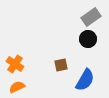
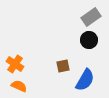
black circle: moved 1 px right, 1 px down
brown square: moved 2 px right, 1 px down
orange semicircle: moved 2 px right, 1 px up; rotated 49 degrees clockwise
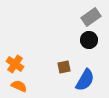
brown square: moved 1 px right, 1 px down
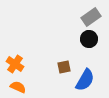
black circle: moved 1 px up
orange semicircle: moved 1 px left, 1 px down
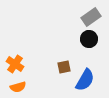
orange semicircle: rotated 140 degrees clockwise
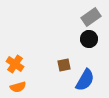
brown square: moved 2 px up
